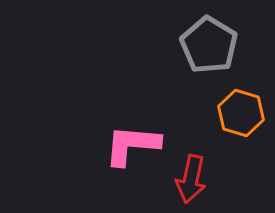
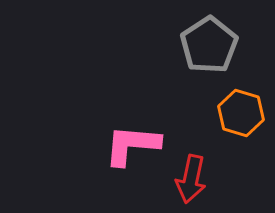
gray pentagon: rotated 8 degrees clockwise
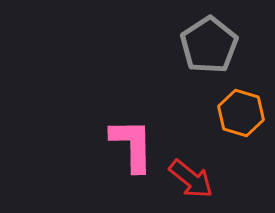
pink L-shape: rotated 84 degrees clockwise
red arrow: rotated 63 degrees counterclockwise
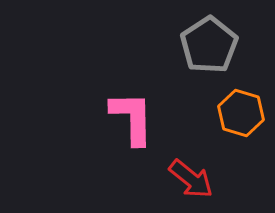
pink L-shape: moved 27 px up
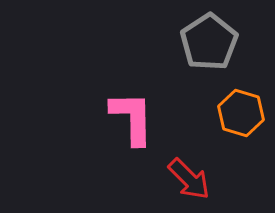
gray pentagon: moved 3 px up
red arrow: moved 2 px left; rotated 6 degrees clockwise
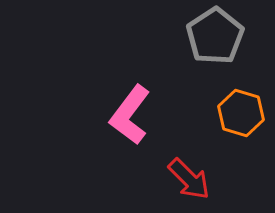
gray pentagon: moved 6 px right, 6 px up
pink L-shape: moved 2 px left, 3 px up; rotated 142 degrees counterclockwise
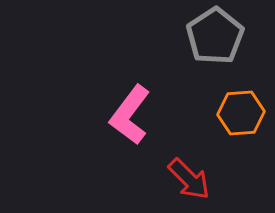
orange hexagon: rotated 21 degrees counterclockwise
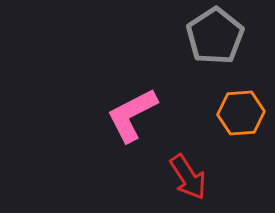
pink L-shape: moved 2 px right; rotated 26 degrees clockwise
red arrow: moved 1 px left, 2 px up; rotated 12 degrees clockwise
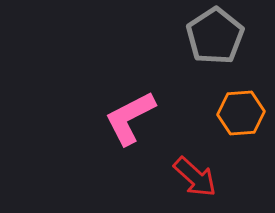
pink L-shape: moved 2 px left, 3 px down
red arrow: moved 7 px right; rotated 15 degrees counterclockwise
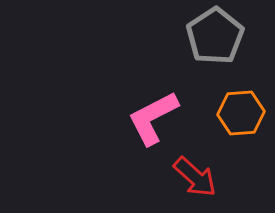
pink L-shape: moved 23 px right
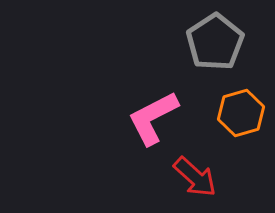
gray pentagon: moved 6 px down
orange hexagon: rotated 12 degrees counterclockwise
